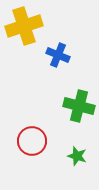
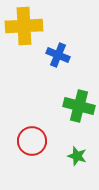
yellow cross: rotated 15 degrees clockwise
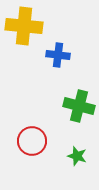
yellow cross: rotated 9 degrees clockwise
blue cross: rotated 15 degrees counterclockwise
